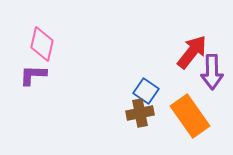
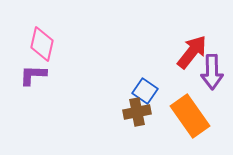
blue square: moved 1 px left
brown cross: moved 3 px left, 1 px up
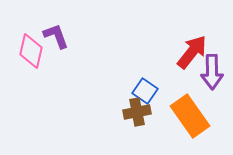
pink diamond: moved 11 px left, 7 px down
purple L-shape: moved 23 px right, 39 px up; rotated 68 degrees clockwise
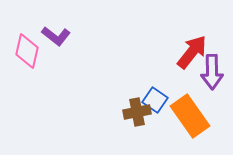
purple L-shape: rotated 148 degrees clockwise
pink diamond: moved 4 px left
blue square: moved 10 px right, 9 px down
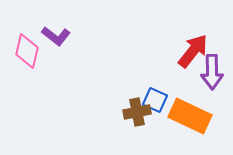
red arrow: moved 1 px right, 1 px up
blue square: rotated 10 degrees counterclockwise
orange rectangle: rotated 30 degrees counterclockwise
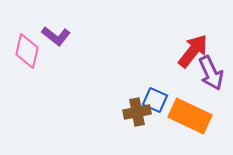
purple arrow: moved 1 px left, 1 px down; rotated 24 degrees counterclockwise
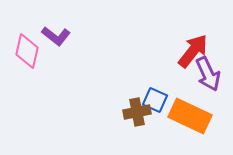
purple arrow: moved 3 px left, 1 px down
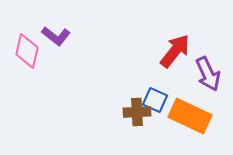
red arrow: moved 18 px left
brown cross: rotated 8 degrees clockwise
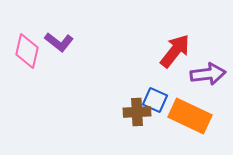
purple L-shape: moved 3 px right, 6 px down
purple arrow: rotated 72 degrees counterclockwise
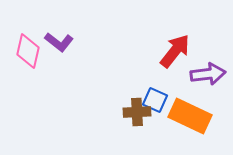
pink diamond: moved 1 px right
